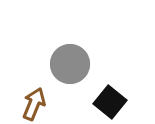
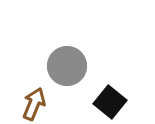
gray circle: moved 3 px left, 2 px down
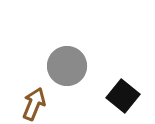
black square: moved 13 px right, 6 px up
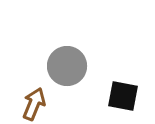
black square: rotated 28 degrees counterclockwise
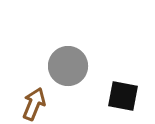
gray circle: moved 1 px right
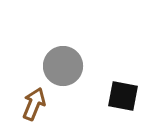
gray circle: moved 5 px left
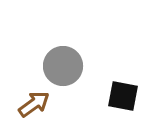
brown arrow: rotated 32 degrees clockwise
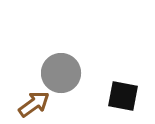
gray circle: moved 2 px left, 7 px down
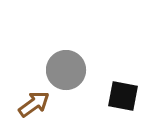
gray circle: moved 5 px right, 3 px up
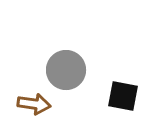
brown arrow: rotated 44 degrees clockwise
